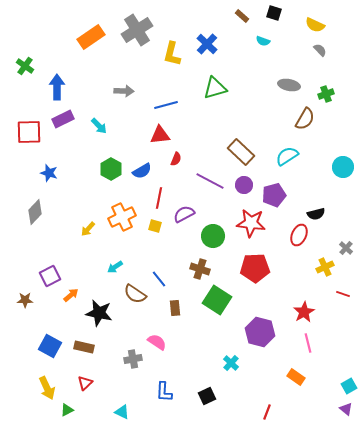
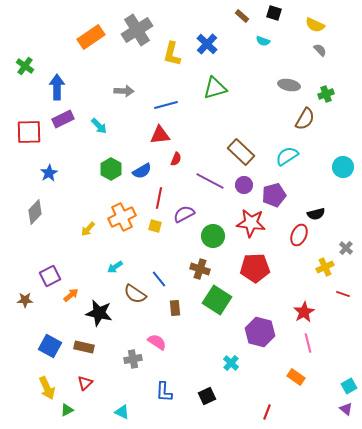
blue star at (49, 173): rotated 24 degrees clockwise
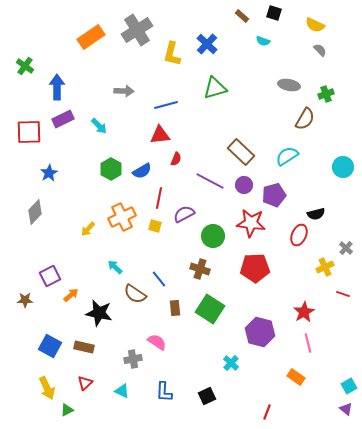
cyan arrow at (115, 267): rotated 77 degrees clockwise
green square at (217, 300): moved 7 px left, 9 px down
cyan triangle at (122, 412): moved 21 px up
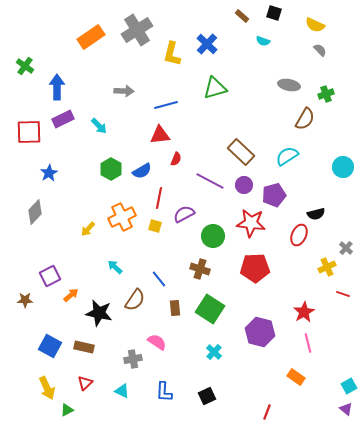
yellow cross at (325, 267): moved 2 px right
brown semicircle at (135, 294): moved 6 px down; rotated 90 degrees counterclockwise
cyan cross at (231, 363): moved 17 px left, 11 px up
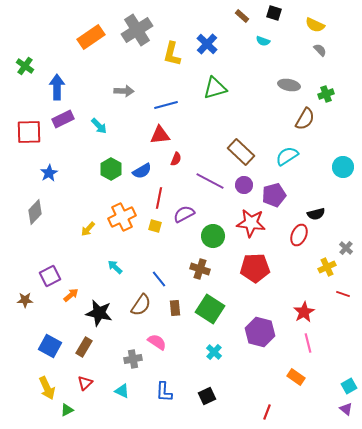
brown semicircle at (135, 300): moved 6 px right, 5 px down
brown rectangle at (84, 347): rotated 72 degrees counterclockwise
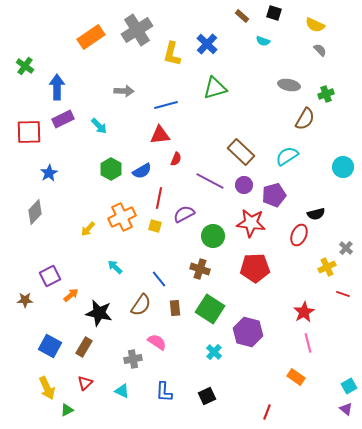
purple hexagon at (260, 332): moved 12 px left
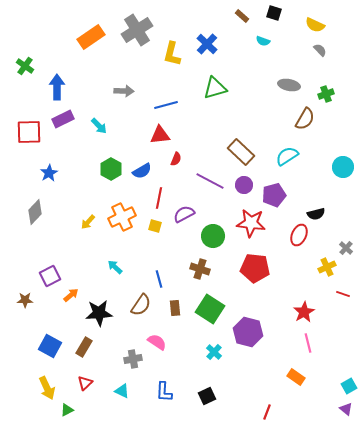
yellow arrow at (88, 229): moved 7 px up
red pentagon at (255, 268): rotated 8 degrees clockwise
blue line at (159, 279): rotated 24 degrees clockwise
black star at (99, 313): rotated 16 degrees counterclockwise
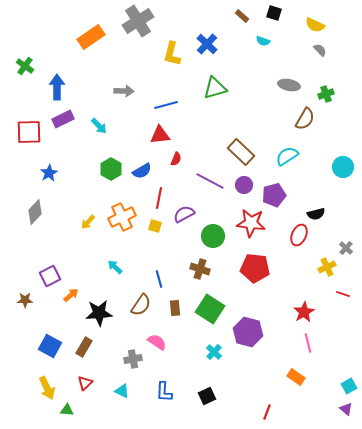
gray cross at (137, 30): moved 1 px right, 9 px up
green triangle at (67, 410): rotated 32 degrees clockwise
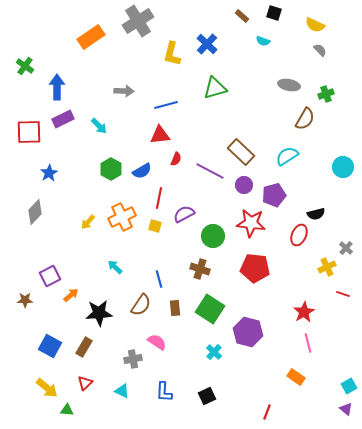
purple line at (210, 181): moved 10 px up
yellow arrow at (47, 388): rotated 25 degrees counterclockwise
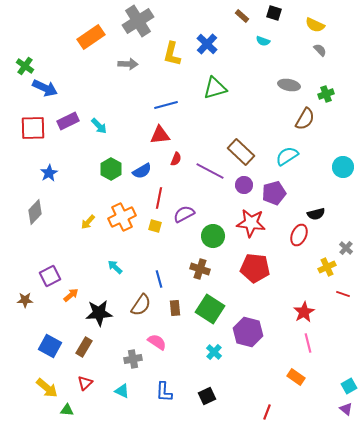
blue arrow at (57, 87): moved 12 px left, 1 px down; rotated 115 degrees clockwise
gray arrow at (124, 91): moved 4 px right, 27 px up
purple rectangle at (63, 119): moved 5 px right, 2 px down
red square at (29, 132): moved 4 px right, 4 px up
purple pentagon at (274, 195): moved 2 px up
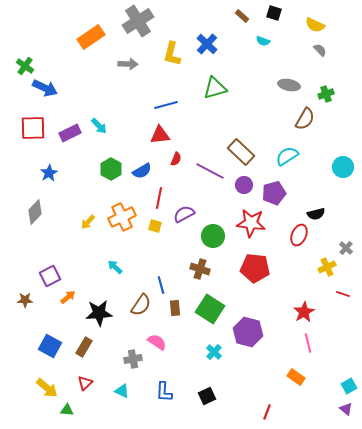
purple rectangle at (68, 121): moved 2 px right, 12 px down
blue line at (159, 279): moved 2 px right, 6 px down
orange arrow at (71, 295): moved 3 px left, 2 px down
